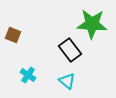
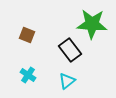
brown square: moved 14 px right
cyan triangle: rotated 42 degrees clockwise
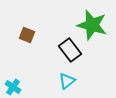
green star: moved 1 px down; rotated 12 degrees clockwise
cyan cross: moved 15 px left, 12 px down
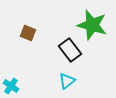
brown square: moved 1 px right, 2 px up
cyan cross: moved 2 px left, 1 px up
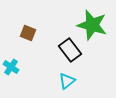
cyan cross: moved 19 px up
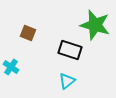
green star: moved 3 px right
black rectangle: rotated 35 degrees counterclockwise
